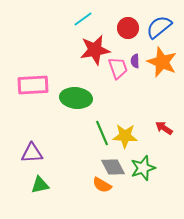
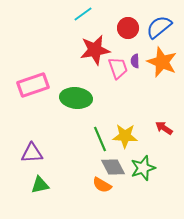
cyan line: moved 5 px up
pink rectangle: rotated 16 degrees counterclockwise
green line: moved 2 px left, 6 px down
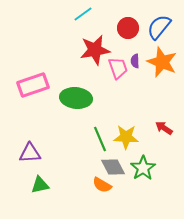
blue semicircle: rotated 12 degrees counterclockwise
yellow star: moved 1 px right, 1 px down
purple triangle: moved 2 px left
green star: rotated 15 degrees counterclockwise
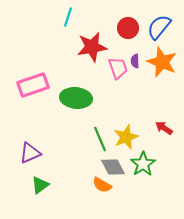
cyan line: moved 15 px left, 3 px down; rotated 36 degrees counterclockwise
red star: moved 3 px left, 3 px up
yellow star: rotated 25 degrees counterclockwise
purple triangle: rotated 20 degrees counterclockwise
green star: moved 4 px up
green triangle: rotated 24 degrees counterclockwise
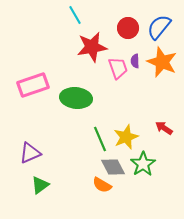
cyan line: moved 7 px right, 2 px up; rotated 48 degrees counterclockwise
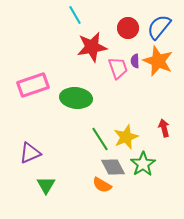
orange star: moved 4 px left, 1 px up
red arrow: rotated 42 degrees clockwise
green line: rotated 10 degrees counterclockwise
green triangle: moved 6 px right; rotated 24 degrees counterclockwise
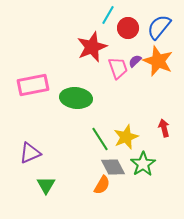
cyan line: moved 33 px right; rotated 60 degrees clockwise
red star: rotated 12 degrees counterclockwise
purple semicircle: rotated 48 degrees clockwise
pink rectangle: rotated 8 degrees clockwise
orange semicircle: rotated 90 degrees counterclockwise
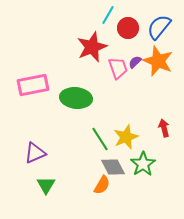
purple semicircle: moved 1 px down
purple triangle: moved 5 px right
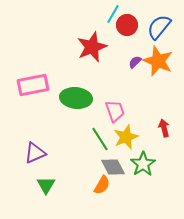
cyan line: moved 5 px right, 1 px up
red circle: moved 1 px left, 3 px up
pink trapezoid: moved 3 px left, 43 px down
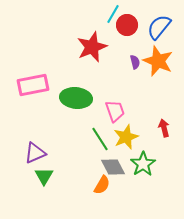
purple semicircle: rotated 120 degrees clockwise
green triangle: moved 2 px left, 9 px up
